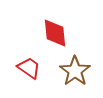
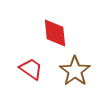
red trapezoid: moved 2 px right, 1 px down
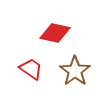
red diamond: rotated 72 degrees counterclockwise
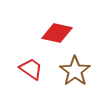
red diamond: moved 2 px right
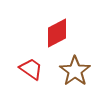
red diamond: rotated 40 degrees counterclockwise
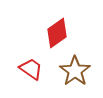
red diamond: rotated 8 degrees counterclockwise
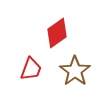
red trapezoid: rotated 75 degrees clockwise
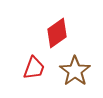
red trapezoid: moved 3 px right, 1 px up
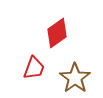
brown star: moved 7 px down
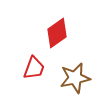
brown star: rotated 24 degrees clockwise
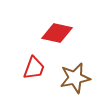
red diamond: rotated 48 degrees clockwise
